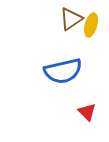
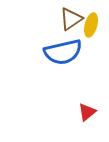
blue semicircle: moved 19 px up
red triangle: rotated 36 degrees clockwise
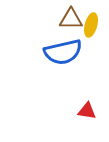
brown triangle: rotated 35 degrees clockwise
red triangle: moved 1 px up; rotated 48 degrees clockwise
